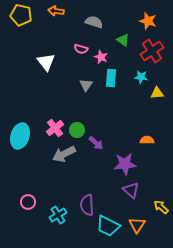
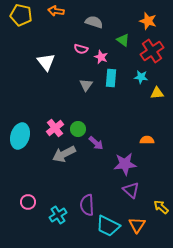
green circle: moved 1 px right, 1 px up
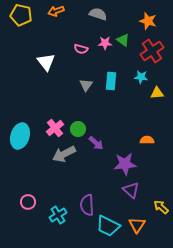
orange arrow: rotated 28 degrees counterclockwise
gray semicircle: moved 4 px right, 8 px up
pink star: moved 4 px right, 14 px up; rotated 24 degrees counterclockwise
cyan rectangle: moved 3 px down
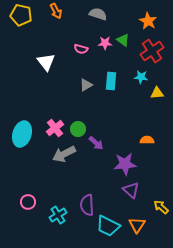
orange arrow: rotated 98 degrees counterclockwise
orange star: rotated 12 degrees clockwise
gray triangle: rotated 24 degrees clockwise
cyan ellipse: moved 2 px right, 2 px up
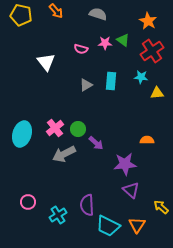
orange arrow: rotated 14 degrees counterclockwise
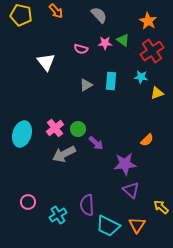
gray semicircle: moved 1 px right, 1 px down; rotated 30 degrees clockwise
yellow triangle: rotated 16 degrees counterclockwise
orange semicircle: rotated 136 degrees clockwise
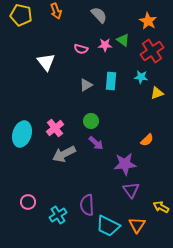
orange arrow: rotated 21 degrees clockwise
pink star: moved 2 px down
green circle: moved 13 px right, 8 px up
purple triangle: rotated 12 degrees clockwise
yellow arrow: rotated 14 degrees counterclockwise
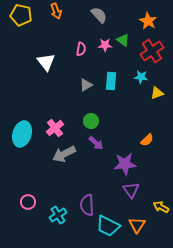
pink semicircle: rotated 96 degrees counterclockwise
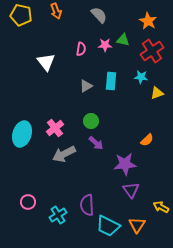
green triangle: rotated 24 degrees counterclockwise
gray triangle: moved 1 px down
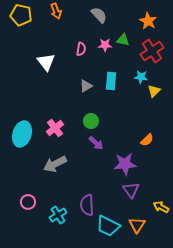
yellow triangle: moved 3 px left, 2 px up; rotated 24 degrees counterclockwise
gray arrow: moved 9 px left, 10 px down
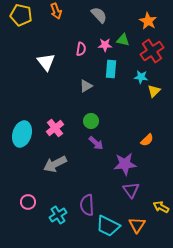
cyan rectangle: moved 12 px up
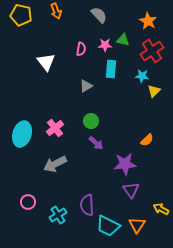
cyan star: moved 1 px right, 1 px up
yellow arrow: moved 2 px down
